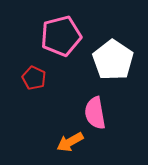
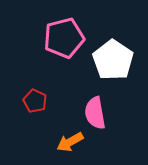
pink pentagon: moved 3 px right, 2 px down
red pentagon: moved 1 px right, 23 px down
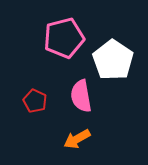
pink semicircle: moved 14 px left, 17 px up
orange arrow: moved 7 px right, 3 px up
